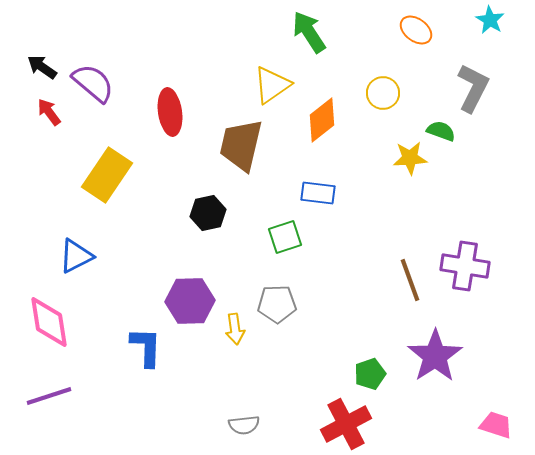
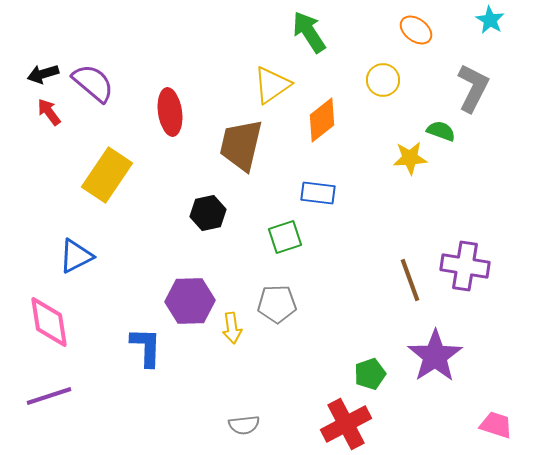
black arrow: moved 1 px right, 7 px down; rotated 52 degrees counterclockwise
yellow circle: moved 13 px up
yellow arrow: moved 3 px left, 1 px up
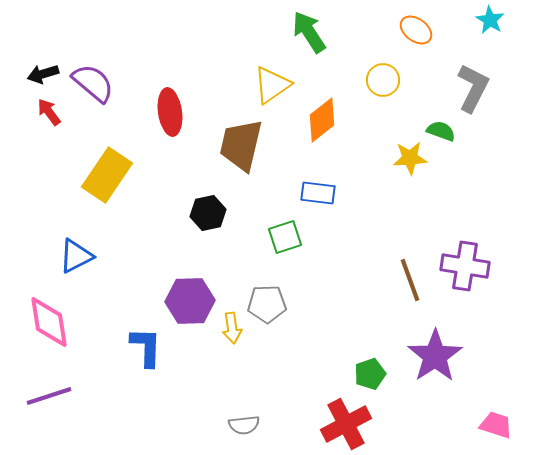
gray pentagon: moved 10 px left
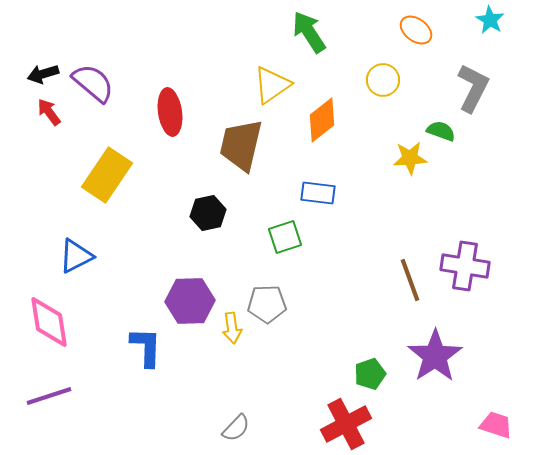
gray semicircle: moved 8 px left, 3 px down; rotated 40 degrees counterclockwise
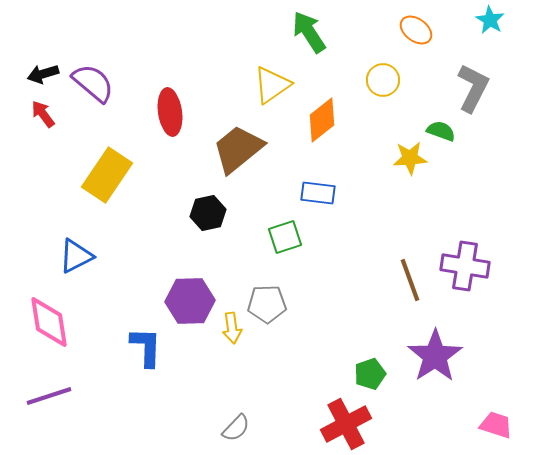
red arrow: moved 6 px left, 2 px down
brown trapezoid: moved 3 px left, 4 px down; rotated 38 degrees clockwise
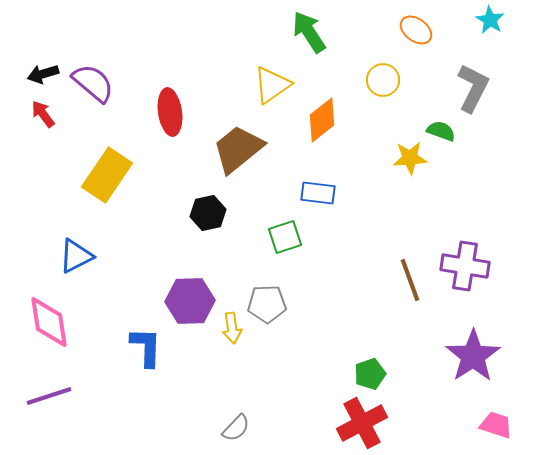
purple star: moved 38 px right
red cross: moved 16 px right, 1 px up
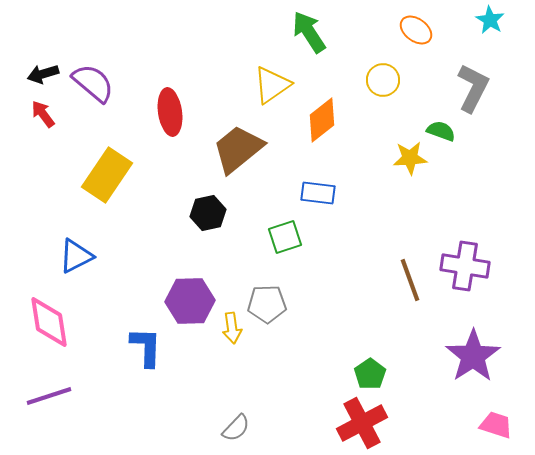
green pentagon: rotated 16 degrees counterclockwise
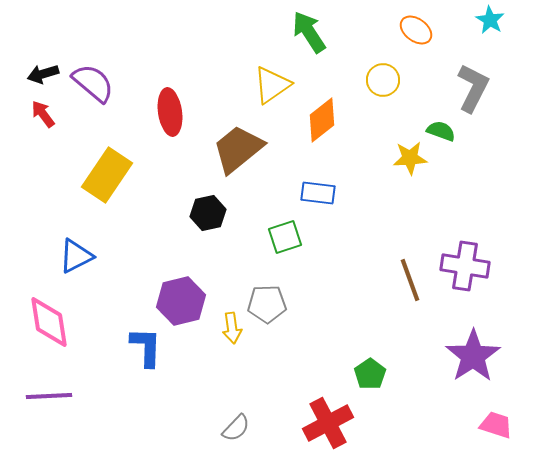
purple hexagon: moved 9 px left; rotated 12 degrees counterclockwise
purple line: rotated 15 degrees clockwise
red cross: moved 34 px left
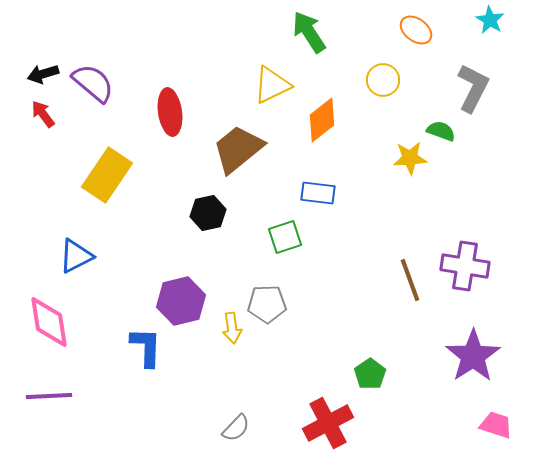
yellow triangle: rotated 9 degrees clockwise
